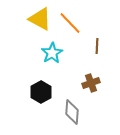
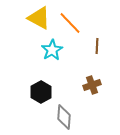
yellow triangle: moved 1 px left, 1 px up
cyan star: moved 3 px up
brown cross: moved 1 px right, 2 px down
gray diamond: moved 8 px left, 5 px down
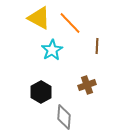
brown cross: moved 5 px left
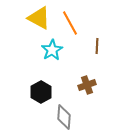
orange line: rotated 15 degrees clockwise
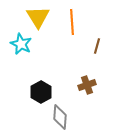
yellow triangle: moved 1 px left, 1 px up; rotated 30 degrees clockwise
orange line: moved 2 px right, 1 px up; rotated 25 degrees clockwise
brown line: rotated 14 degrees clockwise
cyan star: moved 31 px left, 6 px up; rotated 15 degrees counterclockwise
gray diamond: moved 4 px left
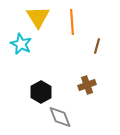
gray diamond: rotated 25 degrees counterclockwise
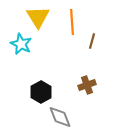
brown line: moved 5 px left, 5 px up
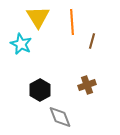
black hexagon: moved 1 px left, 2 px up
